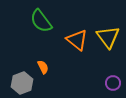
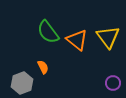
green semicircle: moved 7 px right, 11 px down
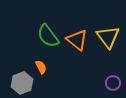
green semicircle: moved 4 px down
orange semicircle: moved 2 px left
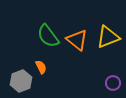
yellow triangle: rotated 45 degrees clockwise
gray hexagon: moved 1 px left, 2 px up
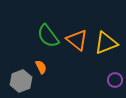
yellow triangle: moved 2 px left, 6 px down
purple circle: moved 2 px right, 3 px up
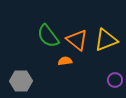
yellow triangle: moved 3 px up
orange semicircle: moved 24 px right, 6 px up; rotated 72 degrees counterclockwise
gray hexagon: rotated 20 degrees clockwise
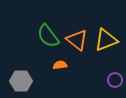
orange semicircle: moved 5 px left, 4 px down
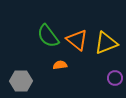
yellow triangle: moved 3 px down
purple circle: moved 2 px up
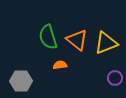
green semicircle: moved 1 px down; rotated 20 degrees clockwise
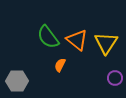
green semicircle: rotated 20 degrees counterclockwise
yellow triangle: rotated 35 degrees counterclockwise
orange semicircle: rotated 56 degrees counterclockwise
gray hexagon: moved 4 px left
